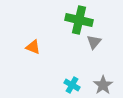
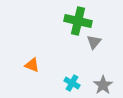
green cross: moved 1 px left, 1 px down
orange triangle: moved 1 px left, 18 px down
cyan cross: moved 2 px up
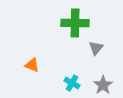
green cross: moved 3 px left, 2 px down; rotated 12 degrees counterclockwise
gray triangle: moved 2 px right, 6 px down
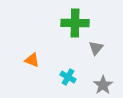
orange triangle: moved 5 px up
cyan cross: moved 4 px left, 6 px up
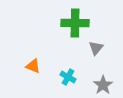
orange triangle: moved 1 px right, 6 px down
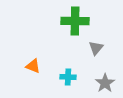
green cross: moved 2 px up
cyan cross: rotated 28 degrees counterclockwise
gray star: moved 2 px right, 2 px up
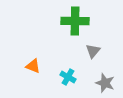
gray triangle: moved 3 px left, 3 px down
cyan cross: rotated 28 degrees clockwise
gray star: rotated 18 degrees counterclockwise
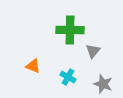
green cross: moved 5 px left, 9 px down
gray star: moved 2 px left, 1 px down
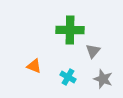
orange triangle: moved 1 px right
gray star: moved 5 px up
